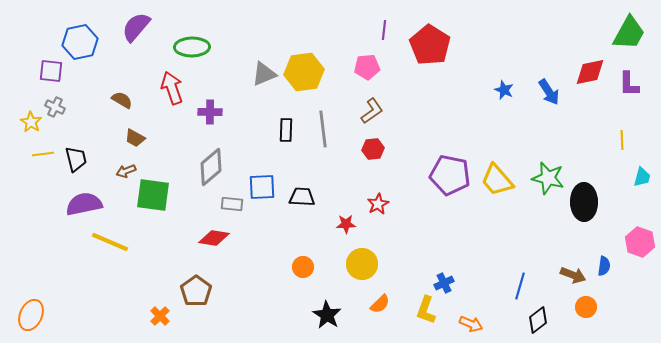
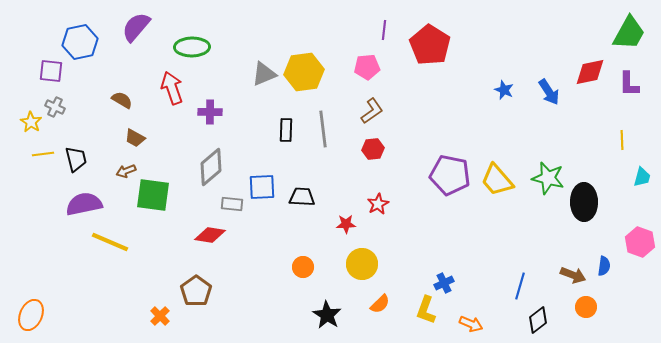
red diamond at (214, 238): moved 4 px left, 3 px up
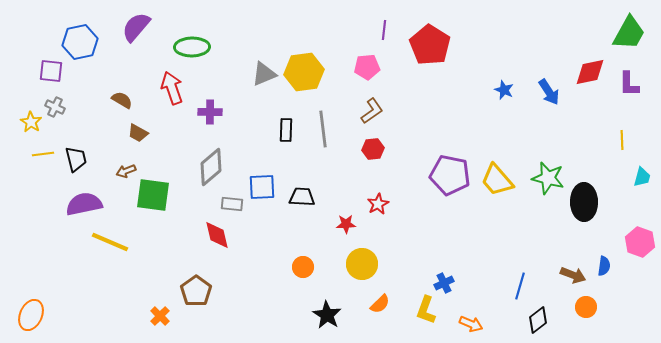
brown trapezoid at (135, 138): moved 3 px right, 5 px up
red diamond at (210, 235): moved 7 px right; rotated 68 degrees clockwise
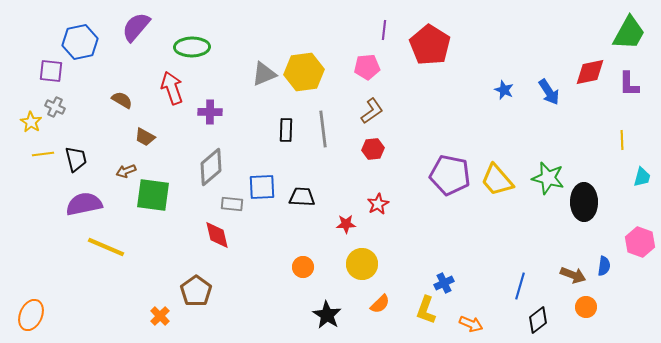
brown trapezoid at (138, 133): moved 7 px right, 4 px down
yellow line at (110, 242): moved 4 px left, 5 px down
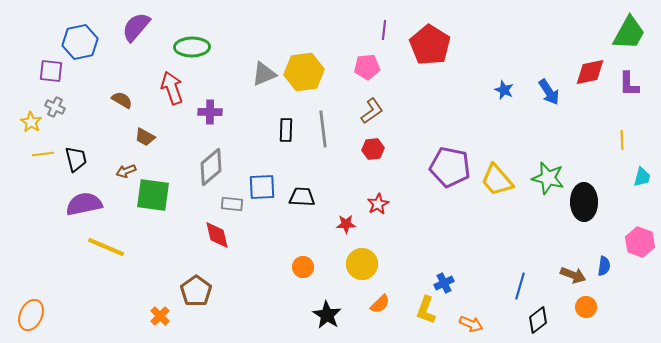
purple pentagon at (450, 175): moved 8 px up
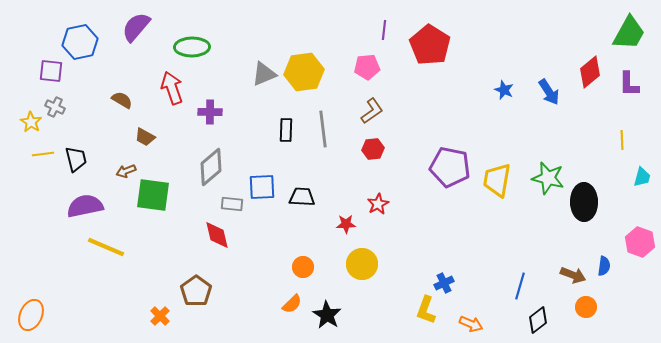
red diamond at (590, 72): rotated 28 degrees counterclockwise
yellow trapezoid at (497, 180): rotated 51 degrees clockwise
purple semicircle at (84, 204): moved 1 px right, 2 px down
orange semicircle at (380, 304): moved 88 px left
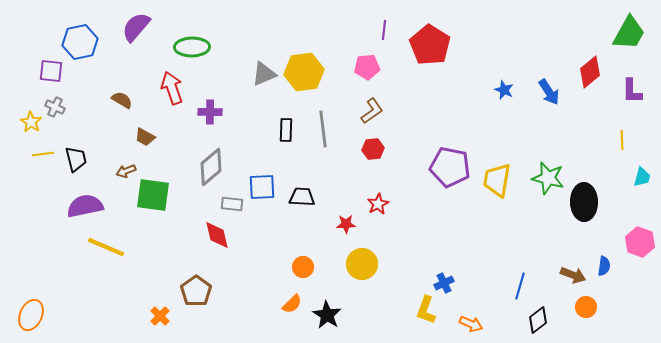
purple L-shape at (629, 84): moved 3 px right, 7 px down
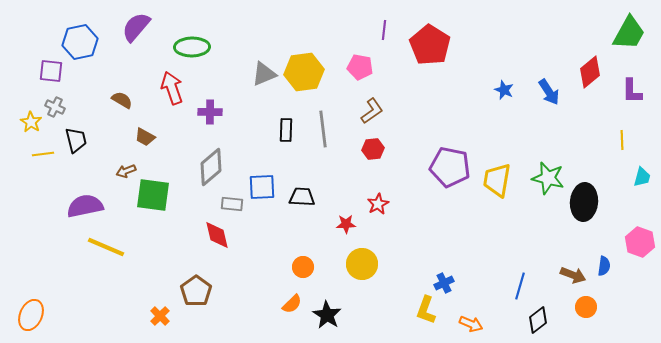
pink pentagon at (367, 67): moved 7 px left; rotated 15 degrees clockwise
black trapezoid at (76, 159): moved 19 px up
black ellipse at (584, 202): rotated 6 degrees clockwise
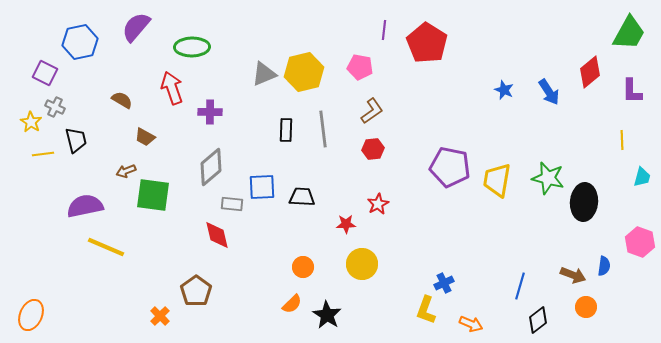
red pentagon at (430, 45): moved 3 px left, 2 px up
purple square at (51, 71): moved 6 px left, 2 px down; rotated 20 degrees clockwise
yellow hexagon at (304, 72): rotated 6 degrees counterclockwise
